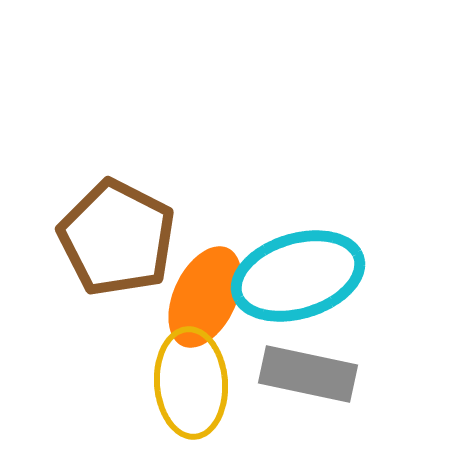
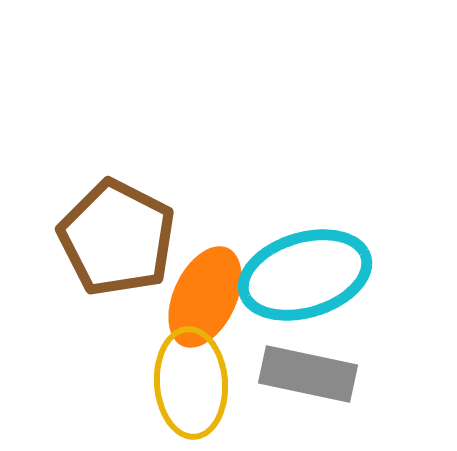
cyan ellipse: moved 7 px right, 1 px up
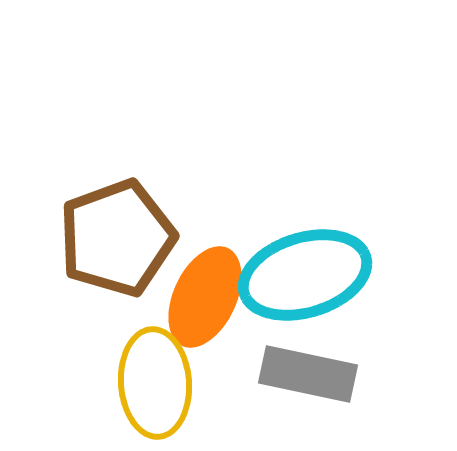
brown pentagon: rotated 25 degrees clockwise
yellow ellipse: moved 36 px left
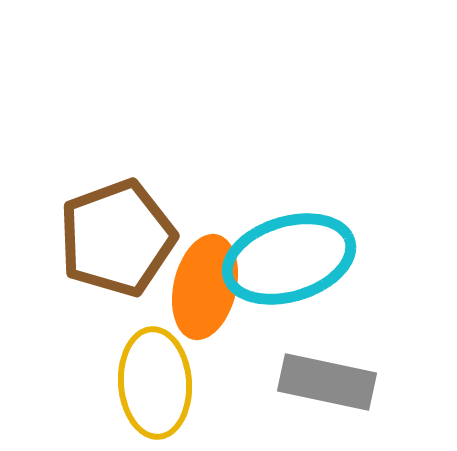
cyan ellipse: moved 16 px left, 16 px up
orange ellipse: moved 10 px up; rotated 12 degrees counterclockwise
gray rectangle: moved 19 px right, 8 px down
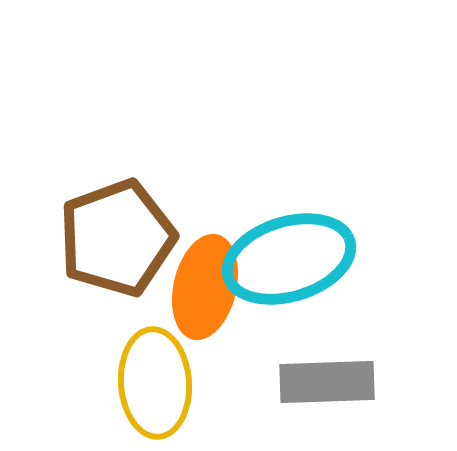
gray rectangle: rotated 14 degrees counterclockwise
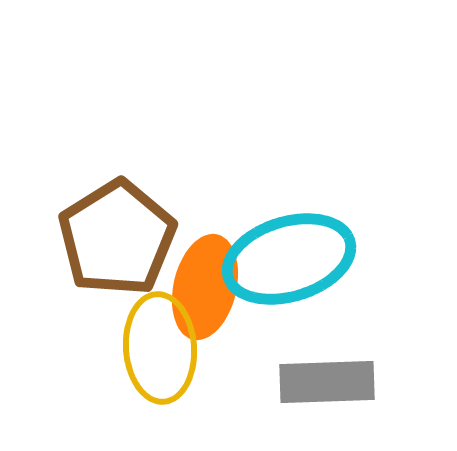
brown pentagon: rotated 12 degrees counterclockwise
yellow ellipse: moved 5 px right, 35 px up
